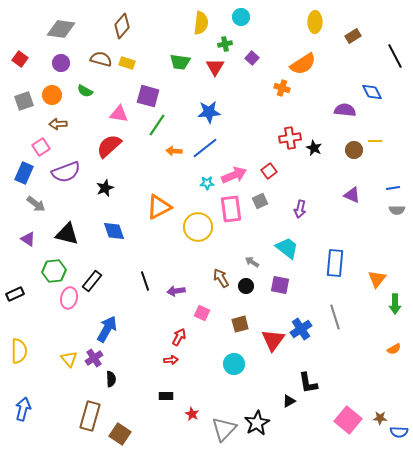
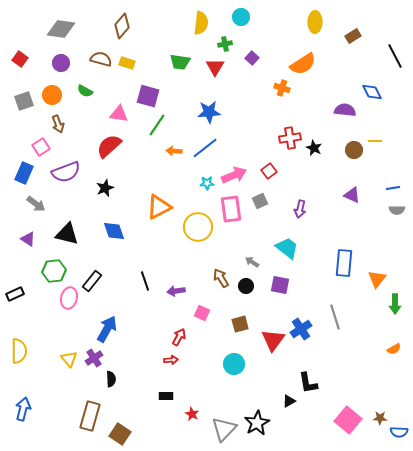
brown arrow at (58, 124): rotated 108 degrees counterclockwise
blue rectangle at (335, 263): moved 9 px right
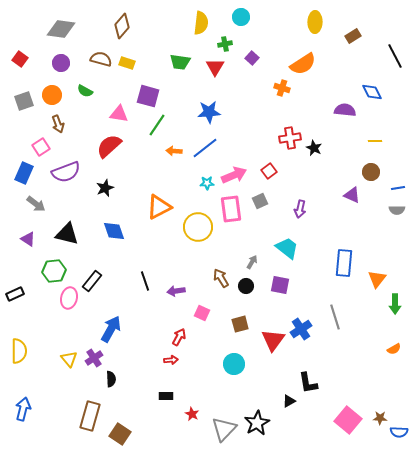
brown circle at (354, 150): moved 17 px right, 22 px down
blue line at (393, 188): moved 5 px right
gray arrow at (252, 262): rotated 88 degrees clockwise
blue arrow at (107, 329): moved 4 px right
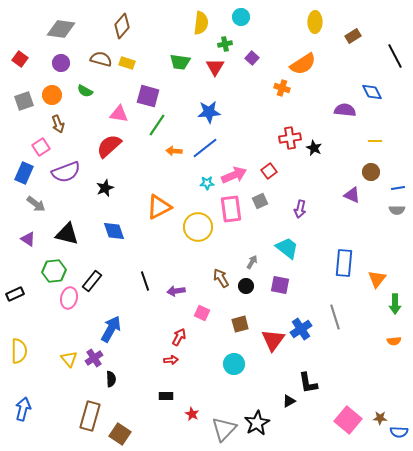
orange semicircle at (394, 349): moved 8 px up; rotated 24 degrees clockwise
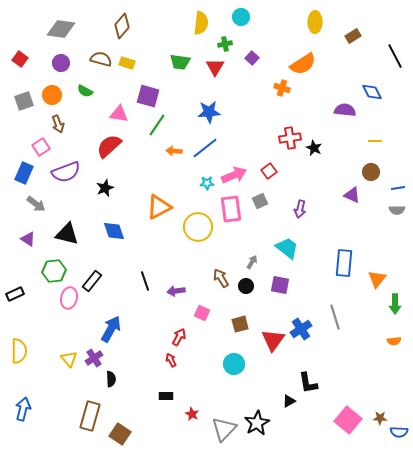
red arrow at (171, 360): rotated 112 degrees counterclockwise
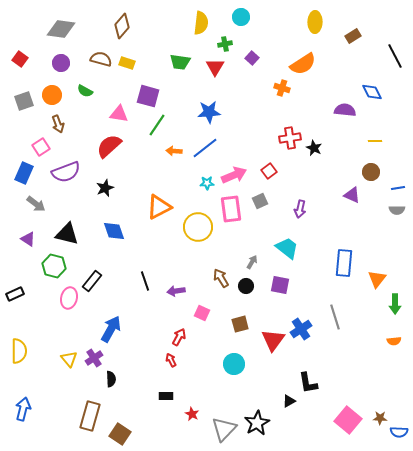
green hexagon at (54, 271): moved 5 px up; rotated 20 degrees clockwise
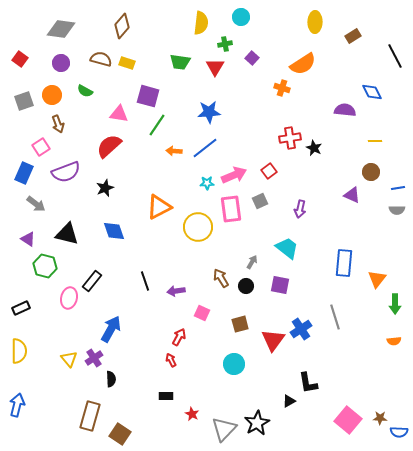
green hexagon at (54, 266): moved 9 px left
black rectangle at (15, 294): moved 6 px right, 14 px down
blue arrow at (23, 409): moved 6 px left, 4 px up
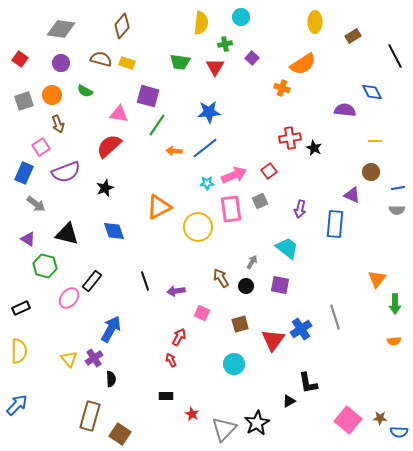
blue rectangle at (344, 263): moved 9 px left, 39 px up
pink ellipse at (69, 298): rotated 25 degrees clockwise
blue arrow at (17, 405): rotated 30 degrees clockwise
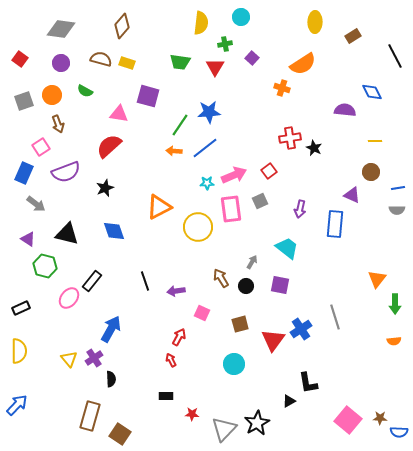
green line at (157, 125): moved 23 px right
red star at (192, 414): rotated 24 degrees counterclockwise
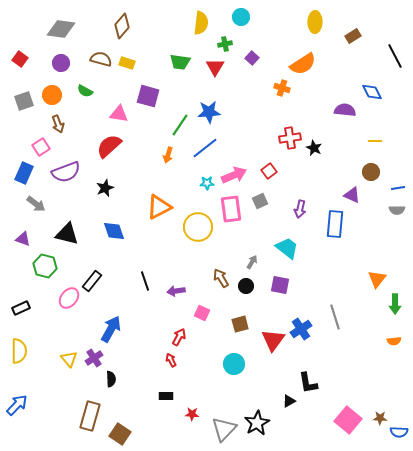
orange arrow at (174, 151): moved 6 px left, 4 px down; rotated 77 degrees counterclockwise
purple triangle at (28, 239): moved 5 px left; rotated 14 degrees counterclockwise
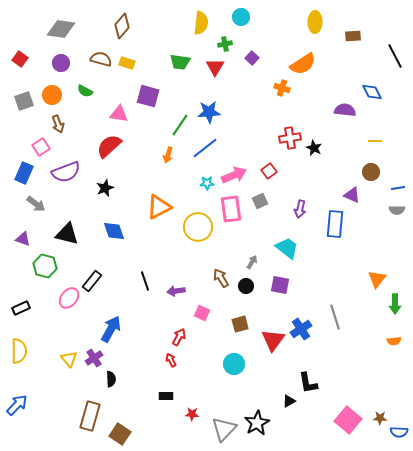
brown rectangle at (353, 36): rotated 28 degrees clockwise
